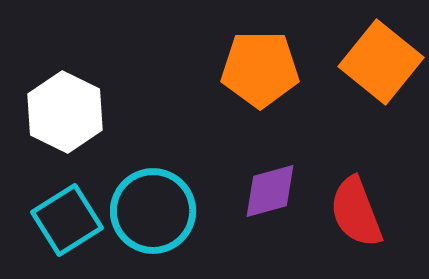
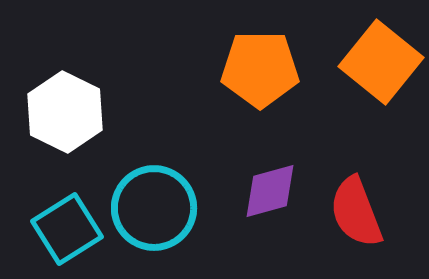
cyan circle: moved 1 px right, 3 px up
cyan square: moved 9 px down
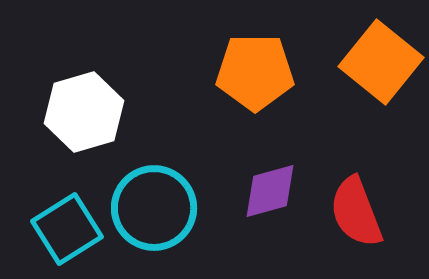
orange pentagon: moved 5 px left, 3 px down
white hexagon: moved 19 px right; rotated 18 degrees clockwise
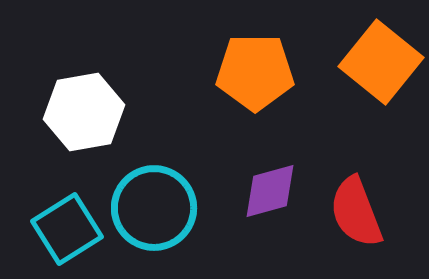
white hexagon: rotated 6 degrees clockwise
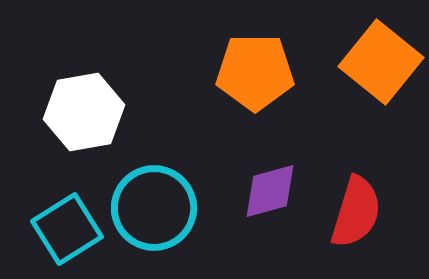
red semicircle: rotated 142 degrees counterclockwise
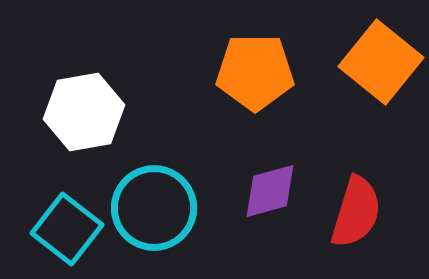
cyan square: rotated 20 degrees counterclockwise
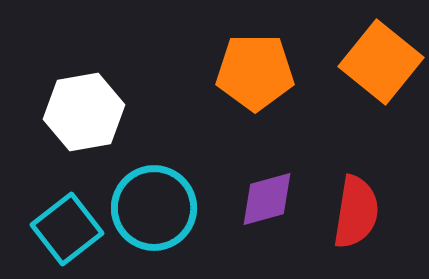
purple diamond: moved 3 px left, 8 px down
red semicircle: rotated 8 degrees counterclockwise
cyan square: rotated 14 degrees clockwise
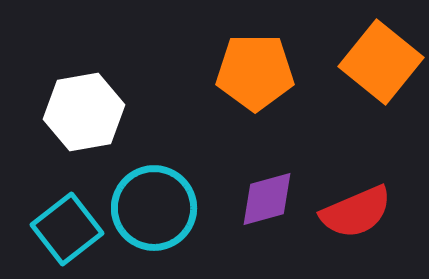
red semicircle: rotated 58 degrees clockwise
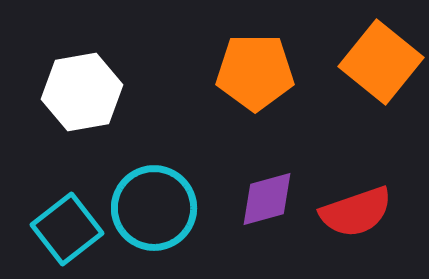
white hexagon: moved 2 px left, 20 px up
red semicircle: rotated 4 degrees clockwise
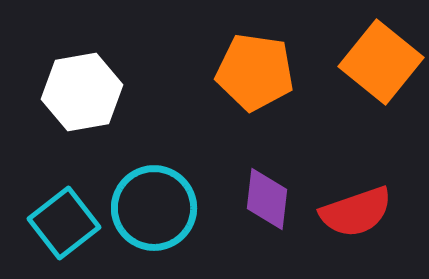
orange pentagon: rotated 8 degrees clockwise
purple diamond: rotated 68 degrees counterclockwise
cyan square: moved 3 px left, 6 px up
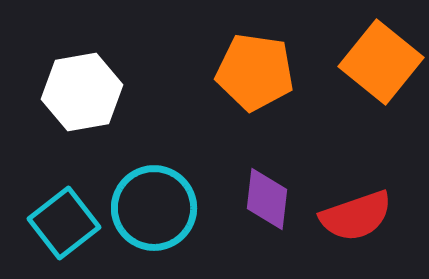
red semicircle: moved 4 px down
